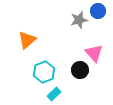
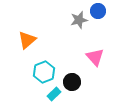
pink triangle: moved 1 px right, 4 px down
black circle: moved 8 px left, 12 px down
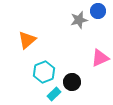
pink triangle: moved 5 px right, 1 px down; rotated 48 degrees clockwise
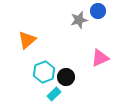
black circle: moved 6 px left, 5 px up
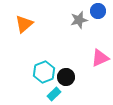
orange triangle: moved 3 px left, 16 px up
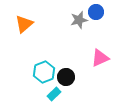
blue circle: moved 2 px left, 1 px down
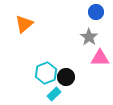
gray star: moved 10 px right, 17 px down; rotated 24 degrees counterclockwise
pink triangle: rotated 24 degrees clockwise
cyan hexagon: moved 2 px right, 1 px down
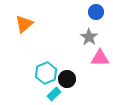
black circle: moved 1 px right, 2 px down
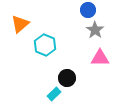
blue circle: moved 8 px left, 2 px up
orange triangle: moved 4 px left
gray star: moved 6 px right, 7 px up
cyan hexagon: moved 1 px left, 28 px up; rotated 15 degrees counterclockwise
black circle: moved 1 px up
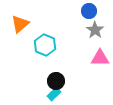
blue circle: moved 1 px right, 1 px down
black circle: moved 11 px left, 3 px down
